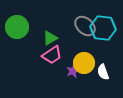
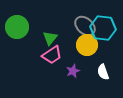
green triangle: rotated 21 degrees counterclockwise
yellow circle: moved 3 px right, 18 px up
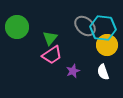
yellow circle: moved 20 px right
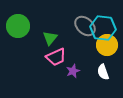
green circle: moved 1 px right, 1 px up
pink trapezoid: moved 4 px right, 2 px down; rotated 10 degrees clockwise
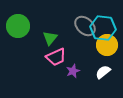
white semicircle: rotated 70 degrees clockwise
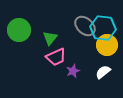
green circle: moved 1 px right, 4 px down
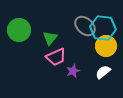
yellow circle: moved 1 px left, 1 px down
